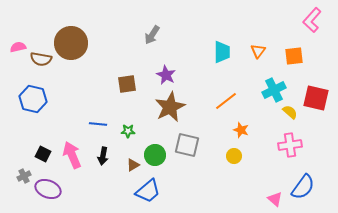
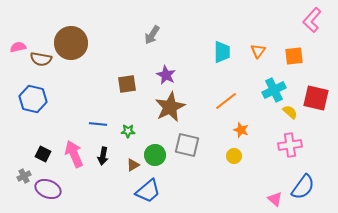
pink arrow: moved 2 px right, 1 px up
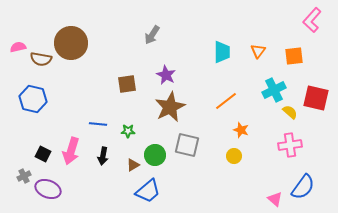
pink arrow: moved 3 px left, 3 px up; rotated 140 degrees counterclockwise
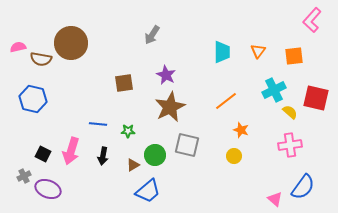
brown square: moved 3 px left, 1 px up
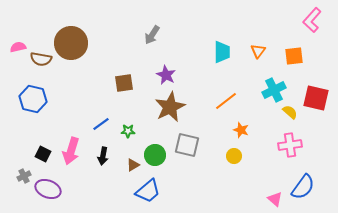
blue line: moved 3 px right; rotated 42 degrees counterclockwise
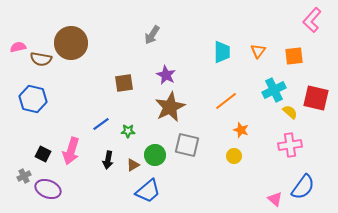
black arrow: moved 5 px right, 4 px down
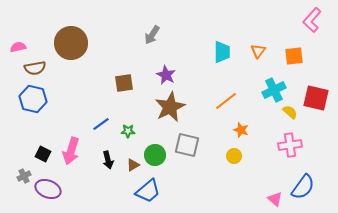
brown semicircle: moved 6 px left, 9 px down; rotated 20 degrees counterclockwise
black arrow: rotated 24 degrees counterclockwise
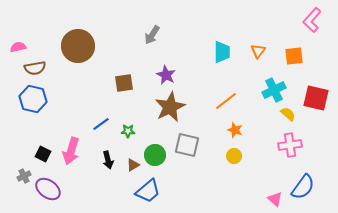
brown circle: moved 7 px right, 3 px down
yellow semicircle: moved 2 px left, 2 px down
orange star: moved 6 px left
purple ellipse: rotated 15 degrees clockwise
